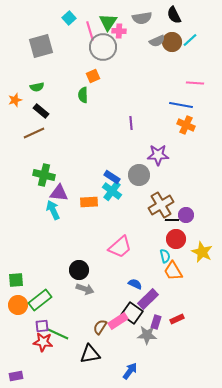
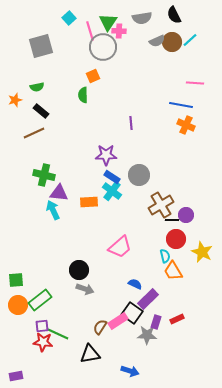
purple star at (158, 155): moved 52 px left
blue arrow at (130, 371): rotated 72 degrees clockwise
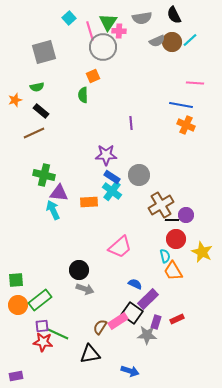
gray square at (41, 46): moved 3 px right, 6 px down
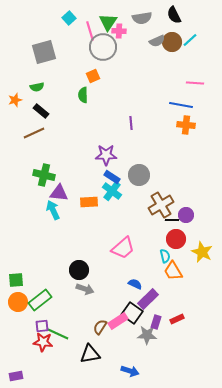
orange cross at (186, 125): rotated 18 degrees counterclockwise
pink trapezoid at (120, 247): moved 3 px right, 1 px down
orange circle at (18, 305): moved 3 px up
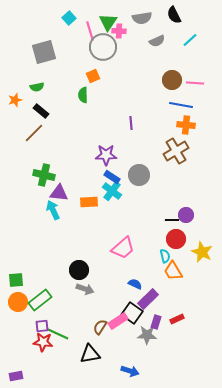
brown circle at (172, 42): moved 38 px down
brown line at (34, 133): rotated 20 degrees counterclockwise
brown cross at (161, 205): moved 15 px right, 54 px up
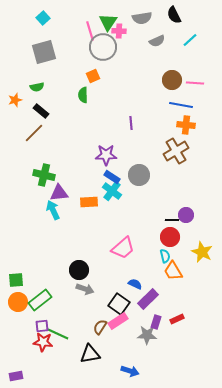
cyan square at (69, 18): moved 26 px left
purple triangle at (59, 193): rotated 12 degrees counterclockwise
red circle at (176, 239): moved 6 px left, 2 px up
black square at (132, 313): moved 13 px left, 9 px up
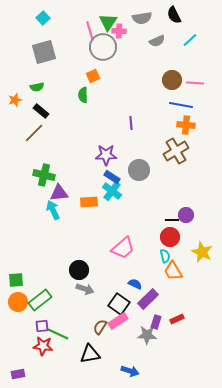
gray circle at (139, 175): moved 5 px up
red star at (43, 342): moved 4 px down
purple rectangle at (16, 376): moved 2 px right, 2 px up
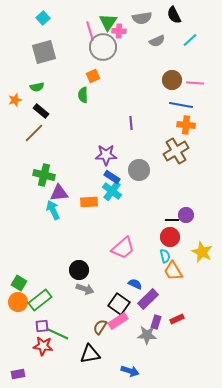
green square at (16, 280): moved 3 px right, 3 px down; rotated 35 degrees clockwise
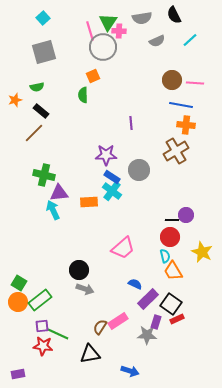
black square at (119, 304): moved 52 px right
